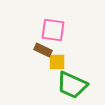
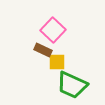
pink square: rotated 35 degrees clockwise
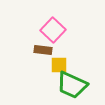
brown rectangle: rotated 18 degrees counterclockwise
yellow square: moved 2 px right, 3 px down
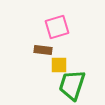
pink square: moved 4 px right, 3 px up; rotated 30 degrees clockwise
green trapezoid: rotated 84 degrees clockwise
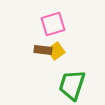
pink square: moved 4 px left, 3 px up
yellow square: moved 3 px left, 14 px up; rotated 36 degrees counterclockwise
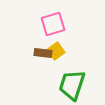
brown rectangle: moved 3 px down
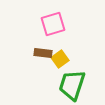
yellow square: moved 4 px right, 8 px down
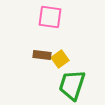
pink square: moved 3 px left, 7 px up; rotated 25 degrees clockwise
brown rectangle: moved 1 px left, 2 px down
